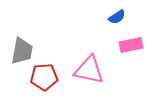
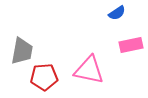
blue semicircle: moved 4 px up
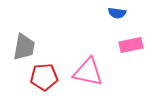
blue semicircle: rotated 42 degrees clockwise
gray trapezoid: moved 2 px right, 4 px up
pink triangle: moved 1 px left, 2 px down
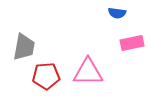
pink rectangle: moved 1 px right, 2 px up
pink triangle: rotated 12 degrees counterclockwise
red pentagon: moved 2 px right, 1 px up
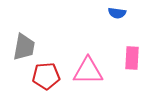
pink rectangle: moved 15 px down; rotated 75 degrees counterclockwise
pink triangle: moved 1 px up
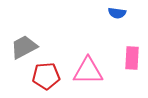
gray trapezoid: rotated 128 degrees counterclockwise
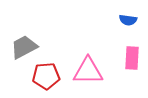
blue semicircle: moved 11 px right, 7 px down
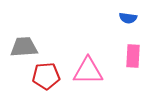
blue semicircle: moved 2 px up
gray trapezoid: rotated 24 degrees clockwise
pink rectangle: moved 1 px right, 2 px up
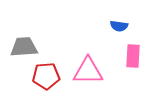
blue semicircle: moved 9 px left, 8 px down
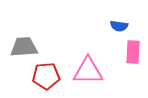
pink rectangle: moved 4 px up
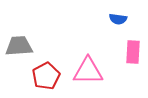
blue semicircle: moved 1 px left, 7 px up
gray trapezoid: moved 5 px left, 1 px up
red pentagon: rotated 24 degrees counterclockwise
